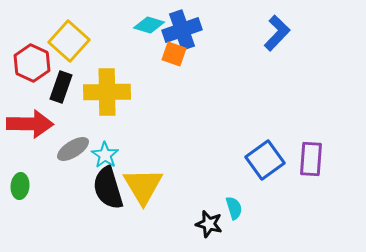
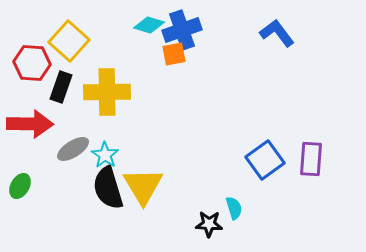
blue L-shape: rotated 81 degrees counterclockwise
orange square: rotated 30 degrees counterclockwise
red hexagon: rotated 21 degrees counterclockwise
green ellipse: rotated 25 degrees clockwise
black star: rotated 12 degrees counterclockwise
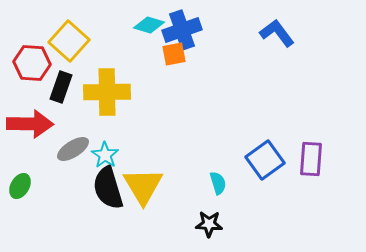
cyan semicircle: moved 16 px left, 25 px up
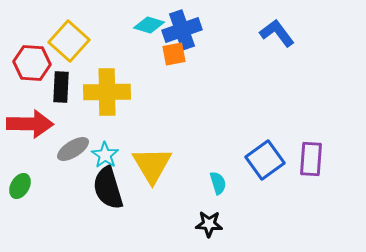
black rectangle: rotated 16 degrees counterclockwise
yellow triangle: moved 9 px right, 21 px up
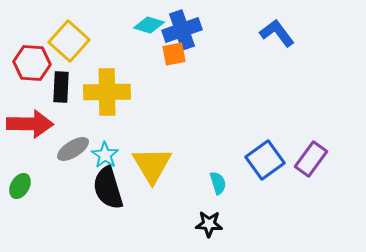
purple rectangle: rotated 32 degrees clockwise
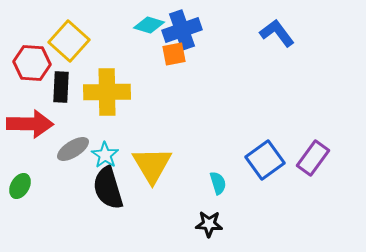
purple rectangle: moved 2 px right, 1 px up
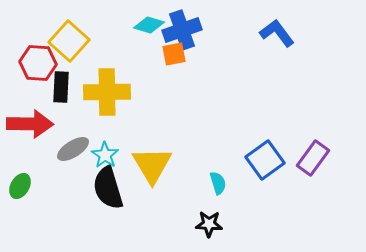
red hexagon: moved 6 px right
